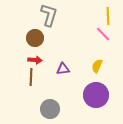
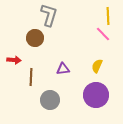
red arrow: moved 21 px left
gray circle: moved 9 px up
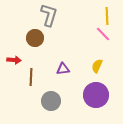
yellow line: moved 1 px left
gray circle: moved 1 px right, 1 px down
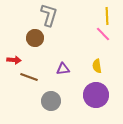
yellow semicircle: rotated 32 degrees counterclockwise
brown line: moved 2 px left; rotated 72 degrees counterclockwise
